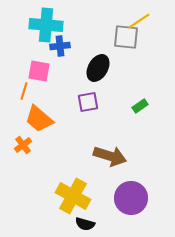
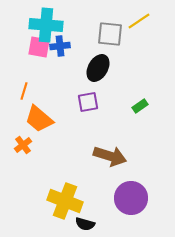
gray square: moved 16 px left, 3 px up
pink square: moved 24 px up
yellow cross: moved 8 px left, 5 px down; rotated 8 degrees counterclockwise
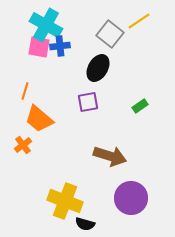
cyan cross: rotated 24 degrees clockwise
gray square: rotated 32 degrees clockwise
orange line: moved 1 px right
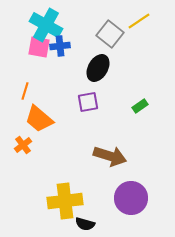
yellow cross: rotated 28 degrees counterclockwise
